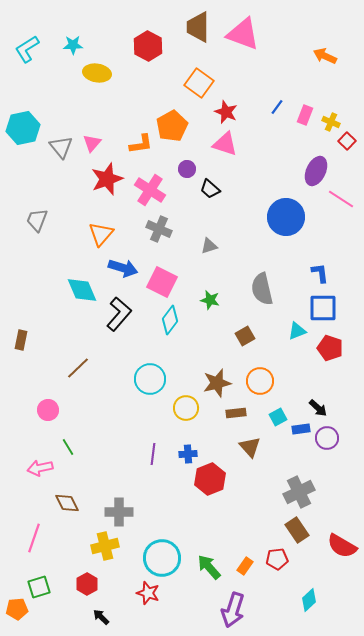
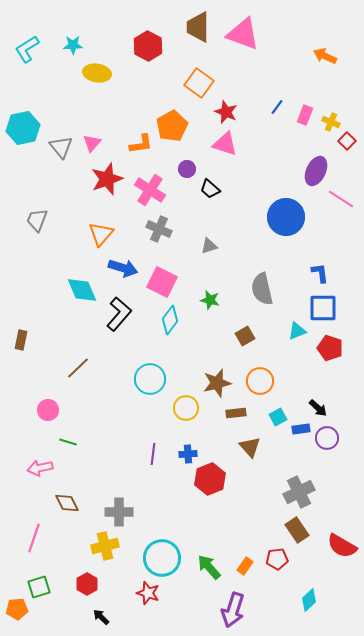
green line at (68, 447): moved 5 px up; rotated 42 degrees counterclockwise
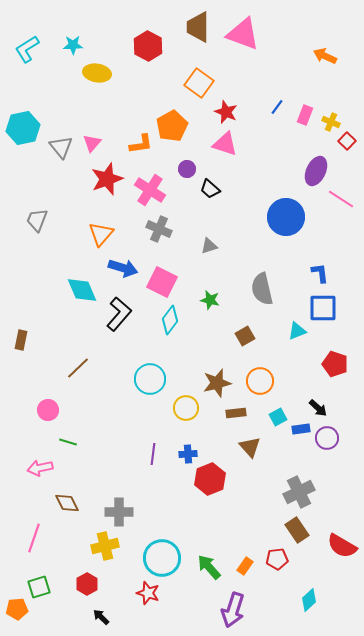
red pentagon at (330, 348): moved 5 px right, 16 px down
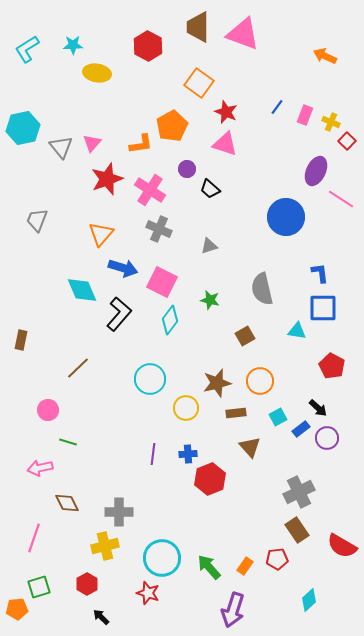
cyan triangle at (297, 331): rotated 30 degrees clockwise
red pentagon at (335, 364): moved 3 px left, 2 px down; rotated 10 degrees clockwise
blue rectangle at (301, 429): rotated 30 degrees counterclockwise
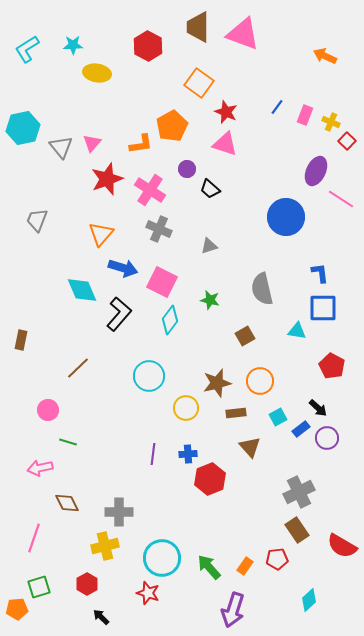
cyan circle at (150, 379): moved 1 px left, 3 px up
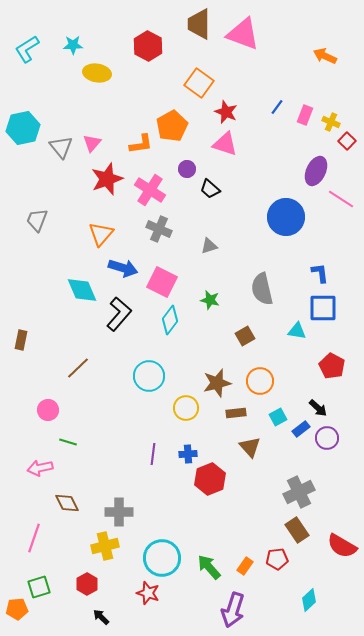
brown trapezoid at (198, 27): moved 1 px right, 3 px up
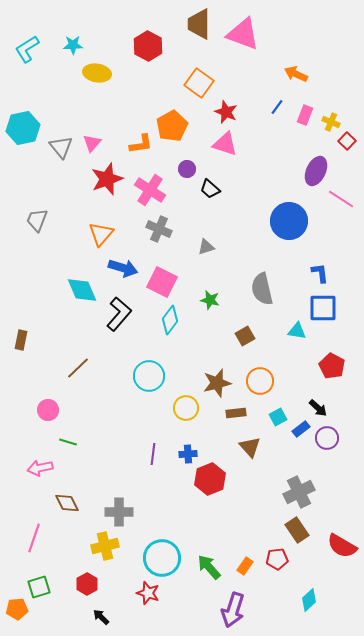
orange arrow at (325, 56): moved 29 px left, 18 px down
blue circle at (286, 217): moved 3 px right, 4 px down
gray triangle at (209, 246): moved 3 px left, 1 px down
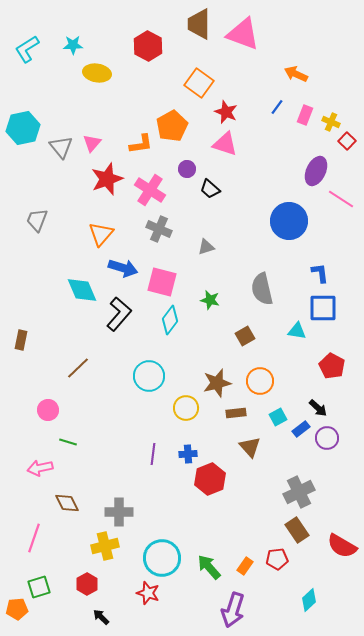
pink square at (162, 282): rotated 12 degrees counterclockwise
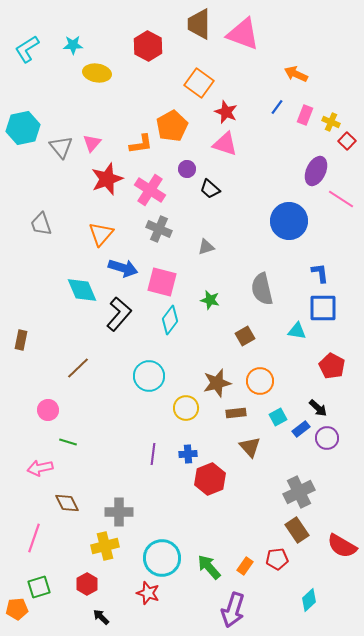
gray trapezoid at (37, 220): moved 4 px right, 4 px down; rotated 40 degrees counterclockwise
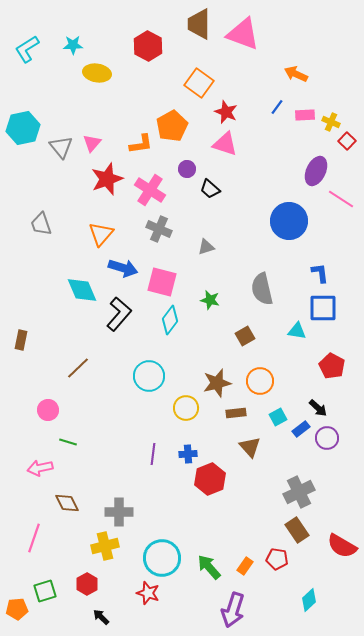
pink rectangle at (305, 115): rotated 66 degrees clockwise
red pentagon at (277, 559): rotated 15 degrees clockwise
green square at (39, 587): moved 6 px right, 4 px down
